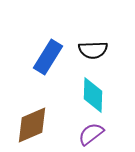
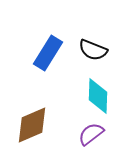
black semicircle: rotated 24 degrees clockwise
blue rectangle: moved 4 px up
cyan diamond: moved 5 px right, 1 px down
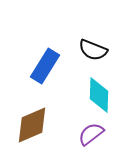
blue rectangle: moved 3 px left, 13 px down
cyan diamond: moved 1 px right, 1 px up
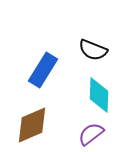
blue rectangle: moved 2 px left, 4 px down
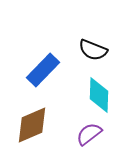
blue rectangle: rotated 12 degrees clockwise
purple semicircle: moved 2 px left
